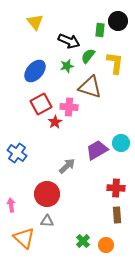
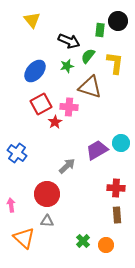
yellow triangle: moved 3 px left, 2 px up
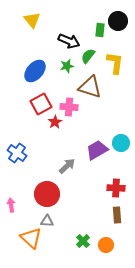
orange triangle: moved 7 px right
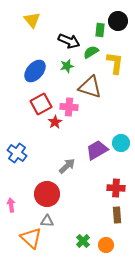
green semicircle: moved 3 px right, 4 px up; rotated 21 degrees clockwise
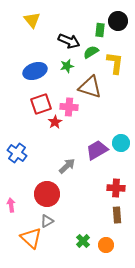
blue ellipse: rotated 30 degrees clockwise
red square: rotated 10 degrees clockwise
gray triangle: rotated 32 degrees counterclockwise
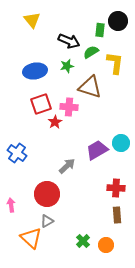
blue ellipse: rotated 10 degrees clockwise
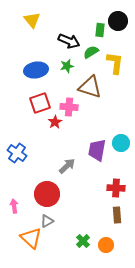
blue ellipse: moved 1 px right, 1 px up
red square: moved 1 px left, 1 px up
purple trapezoid: rotated 50 degrees counterclockwise
pink arrow: moved 3 px right, 1 px down
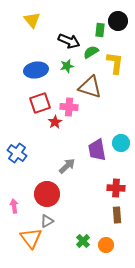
purple trapezoid: rotated 20 degrees counterclockwise
orange triangle: rotated 10 degrees clockwise
